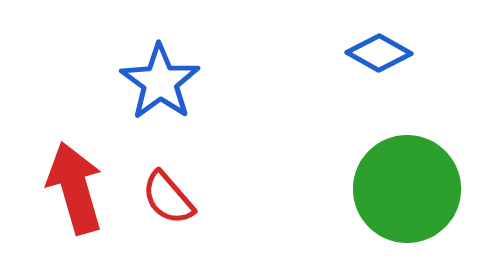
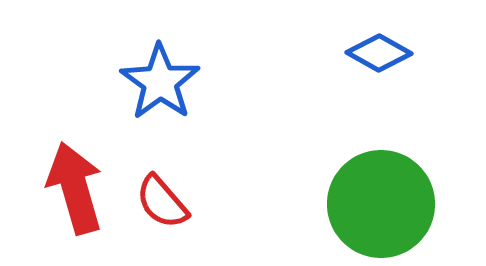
green circle: moved 26 px left, 15 px down
red semicircle: moved 6 px left, 4 px down
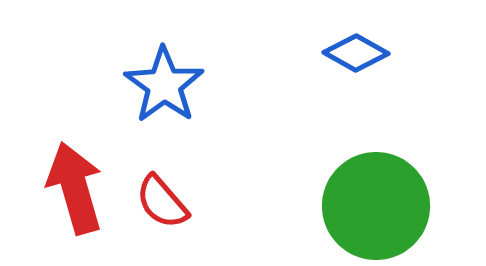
blue diamond: moved 23 px left
blue star: moved 4 px right, 3 px down
green circle: moved 5 px left, 2 px down
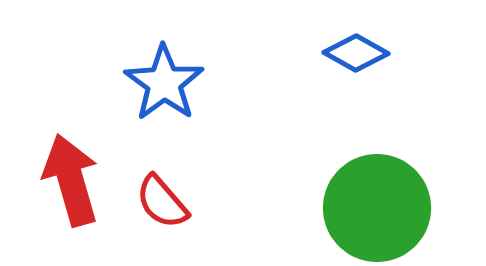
blue star: moved 2 px up
red arrow: moved 4 px left, 8 px up
green circle: moved 1 px right, 2 px down
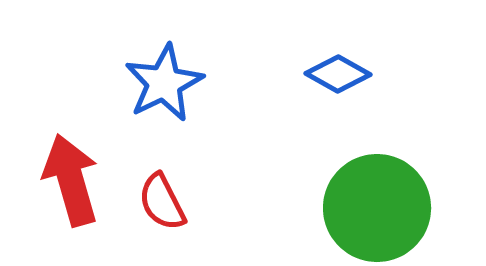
blue diamond: moved 18 px left, 21 px down
blue star: rotated 10 degrees clockwise
red semicircle: rotated 14 degrees clockwise
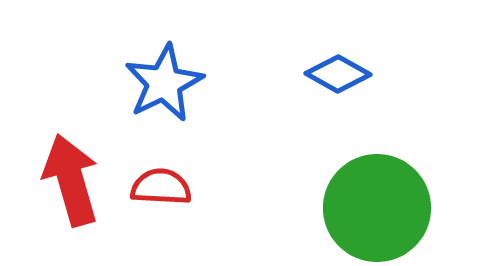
red semicircle: moved 1 px left, 15 px up; rotated 120 degrees clockwise
